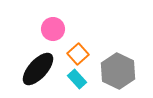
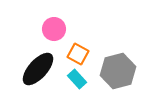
pink circle: moved 1 px right
orange square: rotated 20 degrees counterclockwise
gray hexagon: rotated 20 degrees clockwise
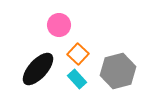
pink circle: moved 5 px right, 4 px up
orange square: rotated 15 degrees clockwise
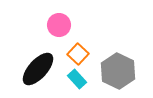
gray hexagon: rotated 20 degrees counterclockwise
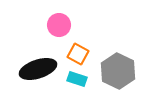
orange square: rotated 15 degrees counterclockwise
black ellipse: rotated 30 degrees clockwise
cyan rectangle: rotated 30 degrees counterclockwise
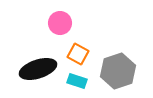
pink circle: moved 1 px right, 2 px up
gray hexagon: rotated 16 degrees clockwise
cyan rectangle: moved 2 px down
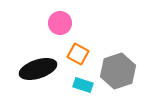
cyan rectangle: moved 6 px right, 4 px down
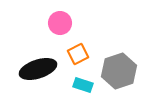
orange square: rotated 35 degrees clockwise
gray hexagon: moved 1 px right
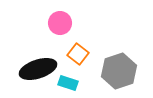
orange square: rotated 25 degrees counterclockwise
cyan rectangle: moved 15 px left, 2 px up
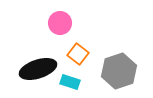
cyan rectangle: moved 2 px right, 1 px up
